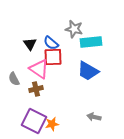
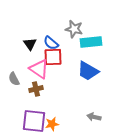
purple square: rotated 20 degrees counterclockwise
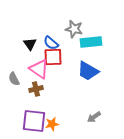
gray arrow: rotated 48 degrees counterclockwise
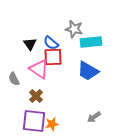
brown cross: moved 7 px down; rotated 32 degrees counterclockwise
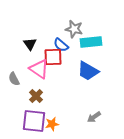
blue semicircle: moved 10 px right, 2 px down
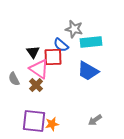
black triangle: moved 3 px right, 8 px down
brown cross: moved 11 px up
gray arrow: moved 1 px right, 3 px down
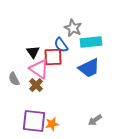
gray star: moved 1 px left, 1 px up; rotated 12 degrees clockwise
blue semicircle: rotated 14 degrees clockwise
blue trapezoid: moved 1 px right, 3 px up; rotated 55 degrees counterclockwise
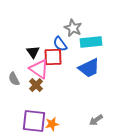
blue semicircle: moved 1 px left, 1 px up
gray arrow: moved 1 px right
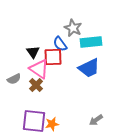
gray semicircle: rotated 88 degrees counterclockwise
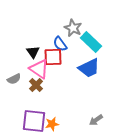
cyan rectangle: rotated 50 degrees clockwise
